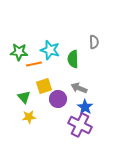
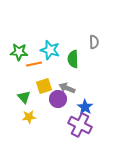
gray arrow: moved 12 px left
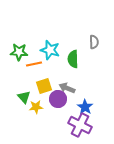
yellow star: moved 7 px right, 10 px up
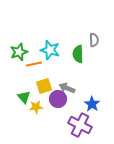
gray semicircle: moved 2 px up
green star: rotated 24 degrees counterclockwise
green semicircle: moved 5 px right, 5 px up
blue star: moved 7 px right, 3 px up
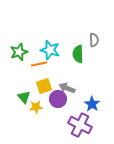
orange line: moved 5 px right
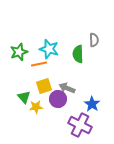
cyan star: moved 1 px left, 1 px up
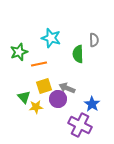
cyan star: moved 2 px right, 11 px up
